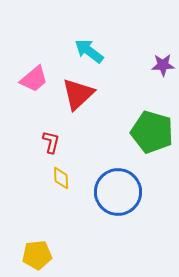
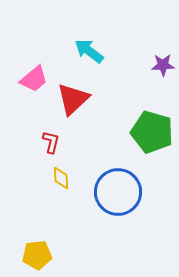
red triangle: moved 5 px left, 5 px down
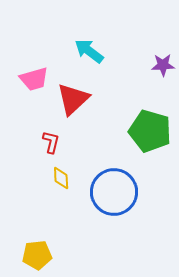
pink trapezoid: rotated 24 degrees clockwise
green pentagon: moved 2 px left, 1 px up
blue circle: moved 4 px left
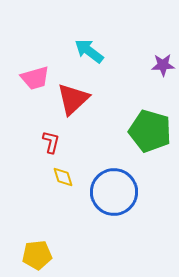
pink trapezoid: moved 1 px right, 1 px up
yellow diamond: moved 2 px right, 1 px up; rotated 15 degrees counterclockwise
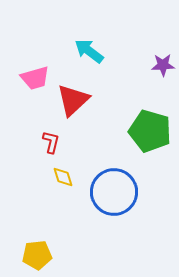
red triangle: moved 1 px down
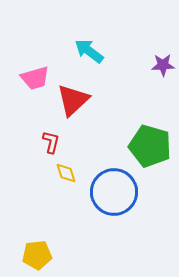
green pentagon: moved 15 px down
yellow diamond: moved 3 px right, 4 px up
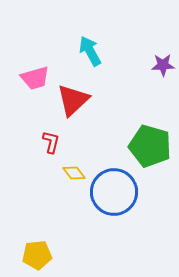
cyan arrow: moved 1 px right; rotated 24 degrees clockwise
yellow diamond: moved 8 px right; rotated 20 degrees counterclockwise
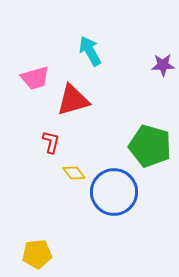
red triangle: rotated 27 degrees clockwise
yellow pentagon: moved 1 px up
